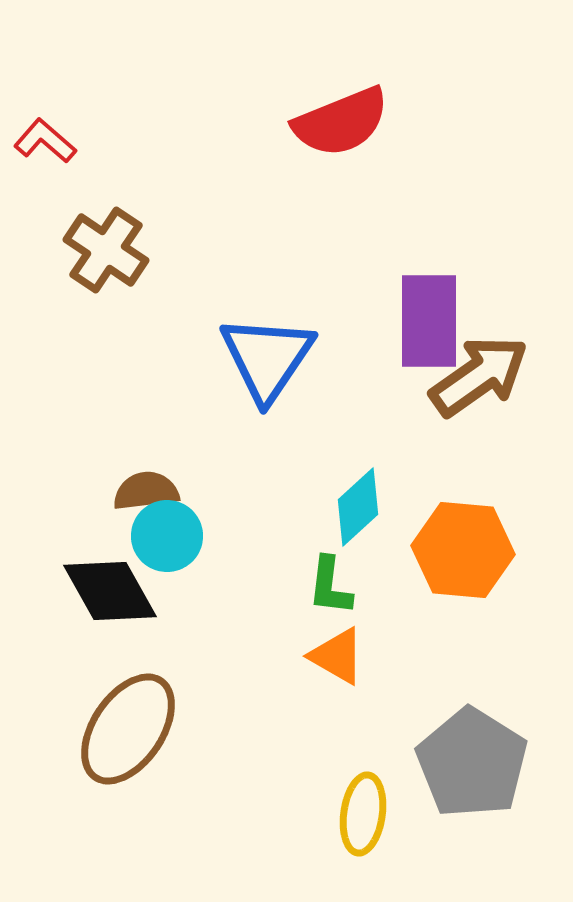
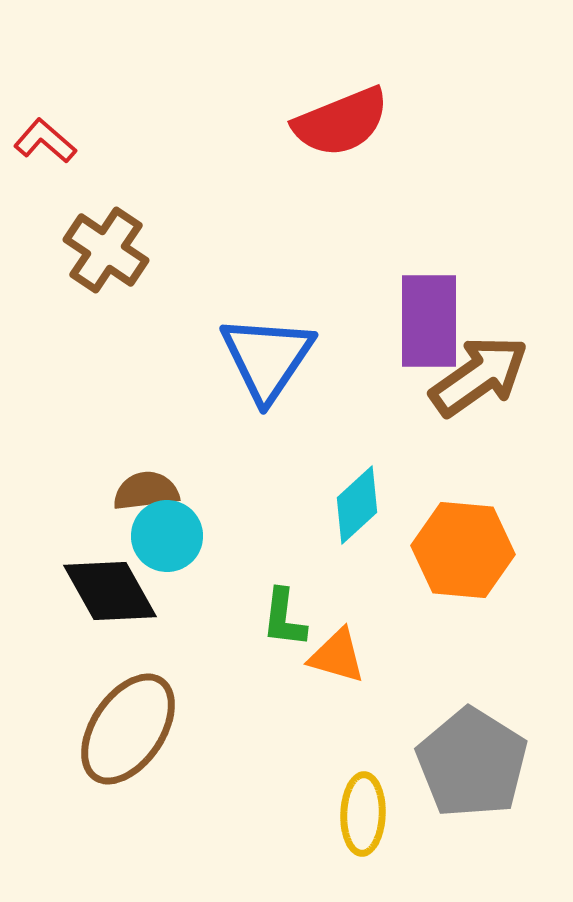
cyan diamond: moved 1 px left, 2 px up
green L-shape: moved 46 px left, 32 px down
orange triangle: rotated 14 degrees counterclockwise
yellow ellipse: rotated 6 degrees counterclockwise
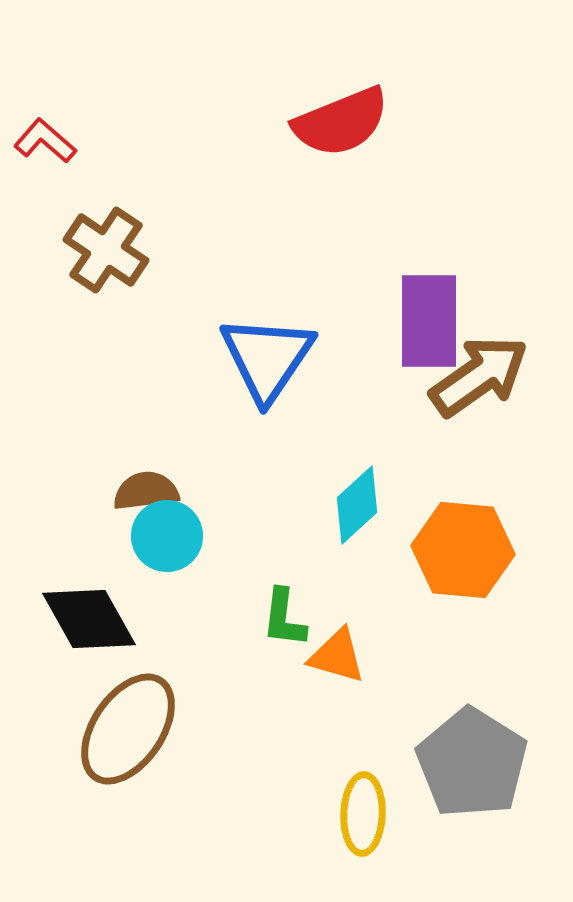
black diamond: moved 21 px left, 28 px down
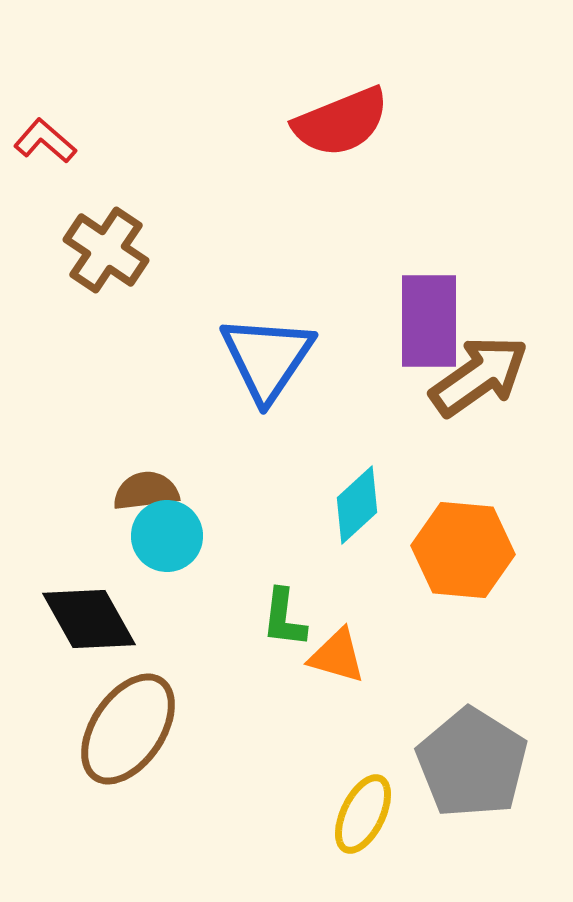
yellow ellipse: rotated 24 degrees clockwise
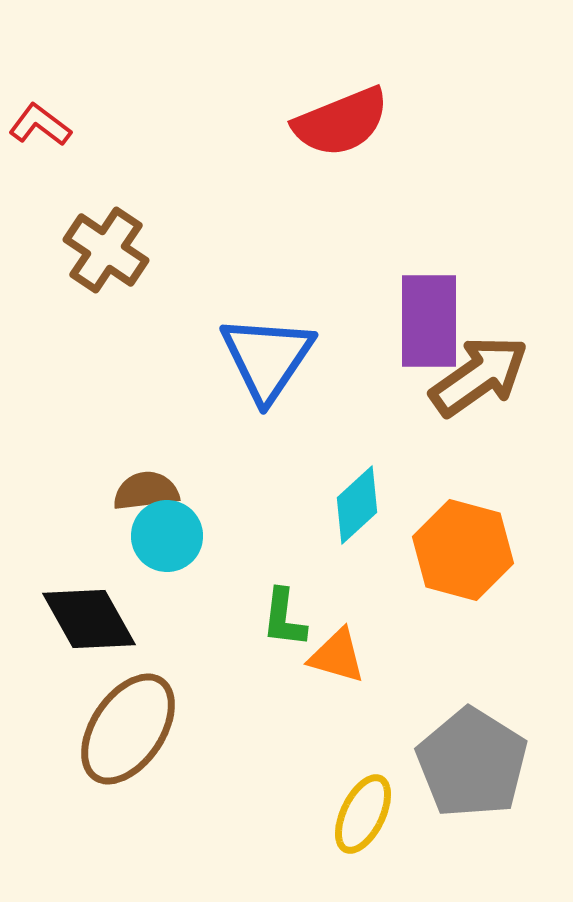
red L-shape: moved 5 px left, 16 px up; rotated 4 degrees counterclockwise
orange hexagon: rotated 10 degrees clockwise
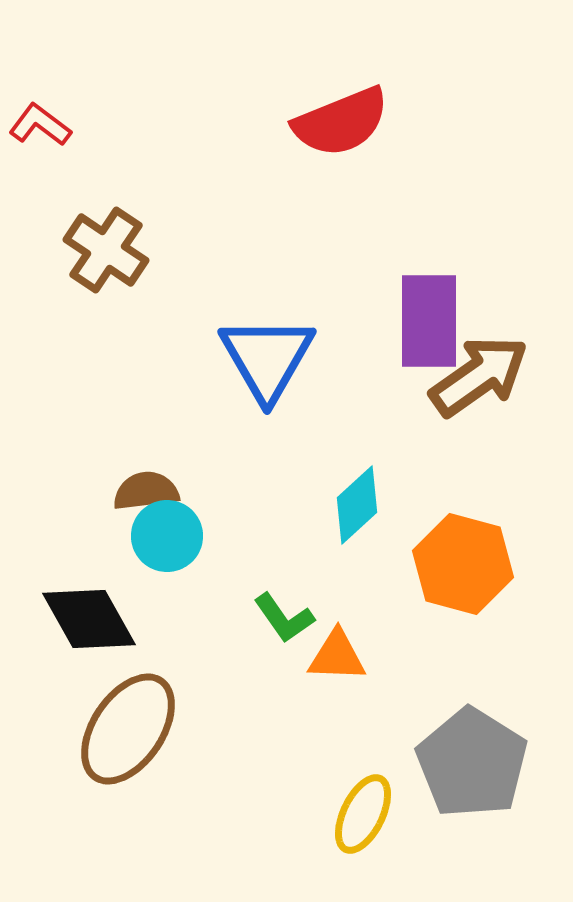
blue triangle: rotated 4 degrees counterclockwise
orange hexagon: moved 14 px down
green L-shape: rotated 42 degrees counterclockwise
orange triangle: rotated 14 degrees counterclockwise
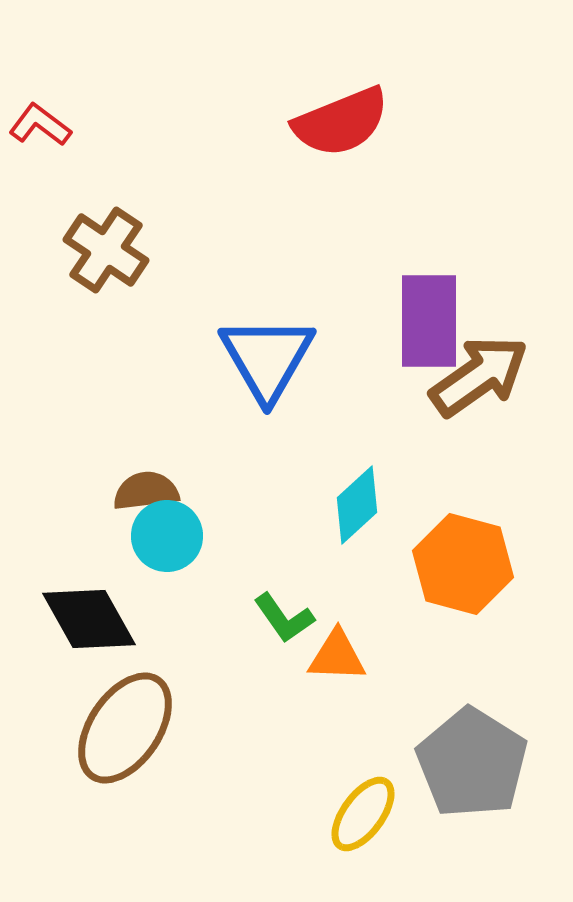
brown ellipse: moved 3 px left, 1 px up
yellow ellipse: rotated 10 degrees clockwise
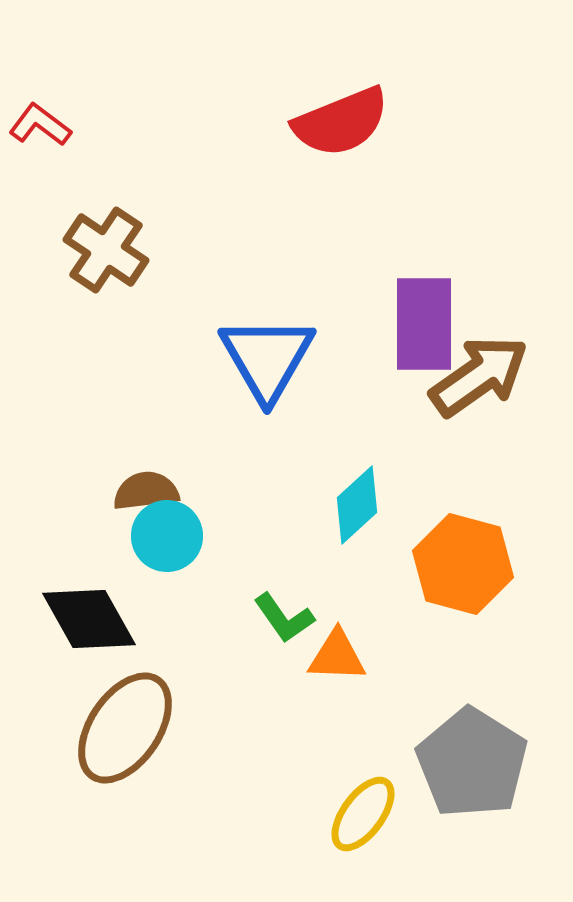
purple rectangle: moved 5 px left, 3 px down
